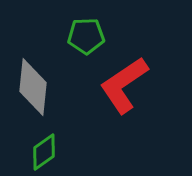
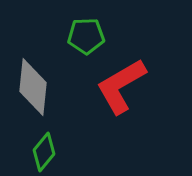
red L-shape: moved 3 px left, 1 px down; rotated 4 degrees clockwise
green diamond: rotated 15 degrees counterclockwise
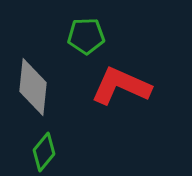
red L-shape: rotated 54 degrees clockwise
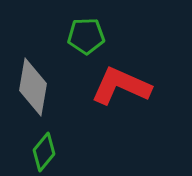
gray diamond: rotated 4 degrees clockwise
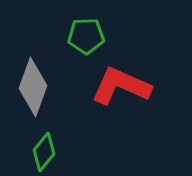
gray diamond: rotated 10 degrees clockwise
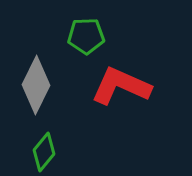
gray diamond: moved 3 px right, 2 px up; rotated 6 degrees clockwise
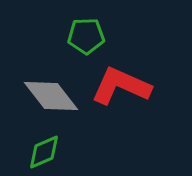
gray diamond: moved 15 px right, 11 px down; rotated 64 degrees counterclockwise
green diamond: rotated 27 degrees clockwise
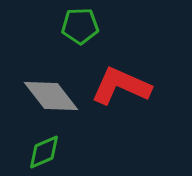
green pentagon: moved 6 px left, 10 px up
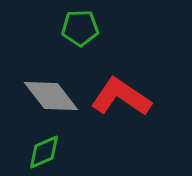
green pentagon: moved 2 px down
red L-shape: moved 11 px down; rotated 10 degrees clockwise
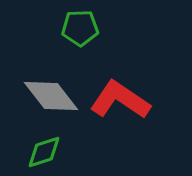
red L-shape: moved 1 px left, 3 px down
green diamond: rotated 6 degrees clockwise
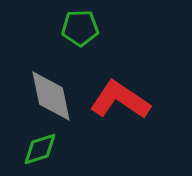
gray diamond: rotated 26 degrees clockwise
green diamond: moved 4 px left, 3 px up
